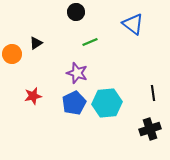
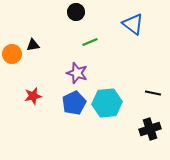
black triangle: moved 3 px left, 2 px down; rotated 24 degrees clockwise
black line: rotated 70 degrees counterclockwise
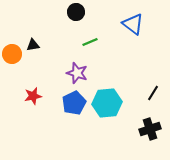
black line: rotated 70 degrees counterclockwise
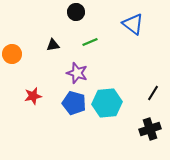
black triangle: moved 20 px right
blue pentagon: rotated 30 degrees counterclockwise
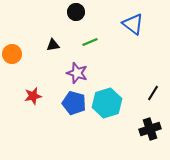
cyan hexagon: rotated 12 degrees counterclockwise
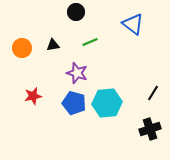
orange circle: moved 10 px right, 6 px up
cyan hexagon: rotated 12 degrees clockwise
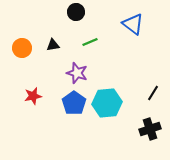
blue pentagon: rotated 20 degrees clockwise
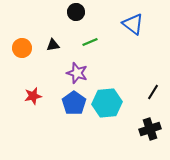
black line: moved 1 px up
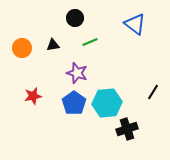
black circle: moved 1 px left, 6 px down
blue triangle: moved 2 px right
black cross: moved 23 px left
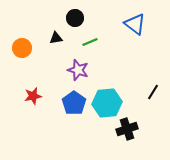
black triangle: moved 3 px right, 7 px up
purple star: moved 1 px right, 3 px up
